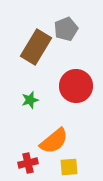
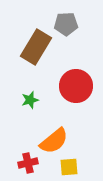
gray pentagon: moved 5 px up; rotated 20 degrees clockwise
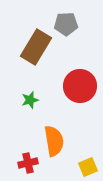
red circle: moved 4 px right
orange semicircle: rotated 60 degrees counterclockwise
yellow square: moved 19 px right; rotated 18 degrees counterclockwise
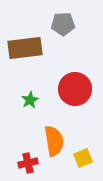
gray pentagon: moved 3 px left
brown rectangle: moved 11 px left, 1 px down; rotated 52 degrees clockwise
red circle: moved 5 px left, 3 px down
green star: rotated 12 degrees counterclockwise
yellow square: moved 5 px left, 9 px up
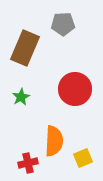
brown rectangle: rotated 60 degrees counterclockwise
green star: moved 9 px left, 3 px up
orange semicircle: rotated 12 degrees clockwise
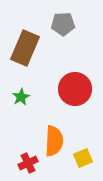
red cross: rotated 12 degrees counterclockwise
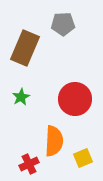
red circle: moved 10 px down
red cross: moved 1 px right, 1 px down
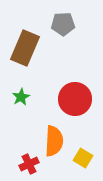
yellow square: rotated 36 degrees counterclockwise
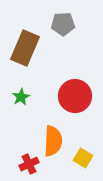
red circle: moved 3 px up
orange semicircle: moved 1 px left
